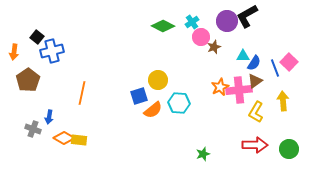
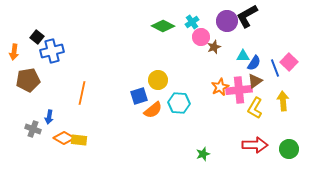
brown pentagon: rotated 25 degrees clockwise
yellow L-shape: moved 1 px left, 4 px up
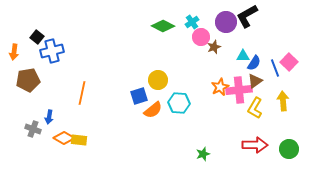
purple circle: moved 1 px left, 1 px down
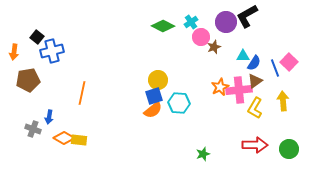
cyan cross: moved 1 px left
blue square: moved 15 px right
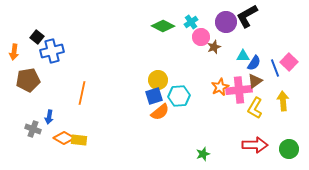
cyan hexagon: moved 7 px up; rotated 10 degrees counterclockwise
orange semicircle: moved 7 px right, 2 px down
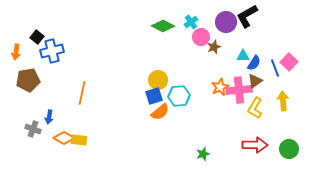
orange arrow: moved 2 px right
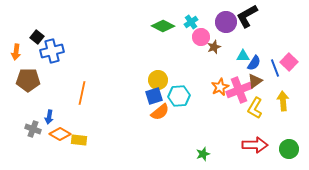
brown pentagon: rotated 10 degrees clockwise
pink cross: rotated 15 degrees counterclockwise
orange diamond: moved 4 px left, 4 px up
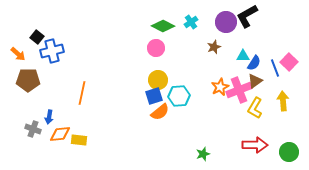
pink circle: moved 45 px left, 11 px down
orange arrow: moved 2 px right, 2 px down; rotated 56 degrees counterclockwise
orange diamond: rotated 35 degrees counterclockwise
green circle: moved 3 px down
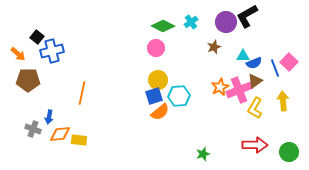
blue semicircle: rotated 35 degrees clockwise
